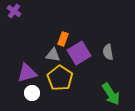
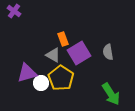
orange rectangle: rotated 40 degrees counterclockwise
gray triangle: rotated 21 degrees clockwise
yellow pentagon: moved 1 px right
white circle: moved 9 px right, 10 px up
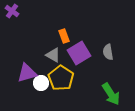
purple cross: moved 2 px left
orange rectangle: moved 1 px right, 3 px up
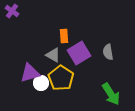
orange rectangle: rotated 16 degrees clockwise
purple triangle: moved 3 px right
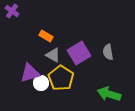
orange rectangle: moved 18 px left; rotated 56 degrees counterclockwise
green arrow: moved 2 px left; rotated 140 degrees clockwise
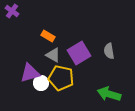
orange rectangle: moved 2 px right
gray semicircle: moved 1 px right, 1 px up
yellow pentagon: rotated 20 degrees counterclockwise
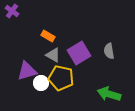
purple triangle: moved 3 px left, 2 px up
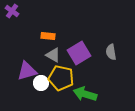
orange rectangle: rotated 24 degrees counterclockwise
gray semicircle: moved 2 px right, 1 px down
green arrow: moved 24 px left
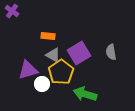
purple triangle: moved 1 px right, 1 px up
yellow pentagon: moved 6 px up; rotated 25 degrees clockwise
white circle: moved 1 px right, 1 px down
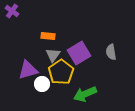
gray triangle: rotated 35 degrees clockwise
green arrow: rotated 40 degrees counterclockwise
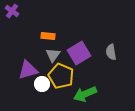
yellow pentagon: moved 4 px down; rotated 15 degrees counterclockwise
